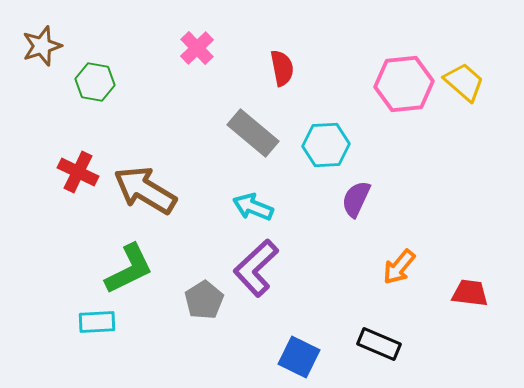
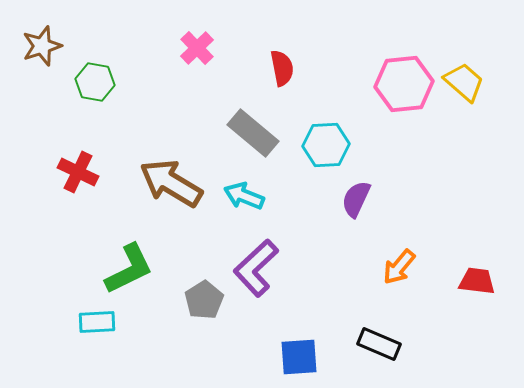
brown arrow: moved 26 px right, 7 px up
cyan arrow: moved 9 px left, 11 px up
red trapezoid: moved 7 px right, 12 px up
blue square: rotated 30 degrees counterclockwise
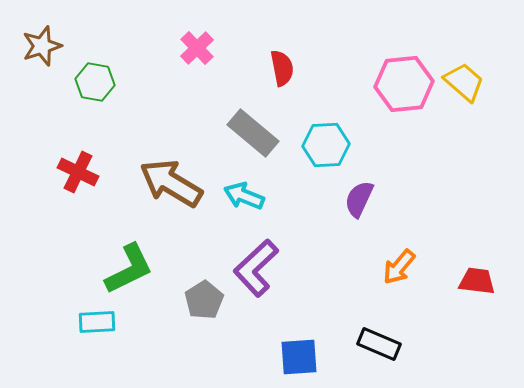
purple semicircle: moved 3 px right
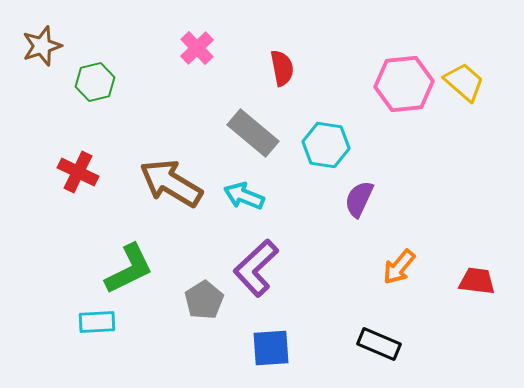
green hexagon: rotated 24 degrees counterclockwise
cyan hexagon: rotated 12 degrees clockwise
blue square: moved 28 px left, 9 px up
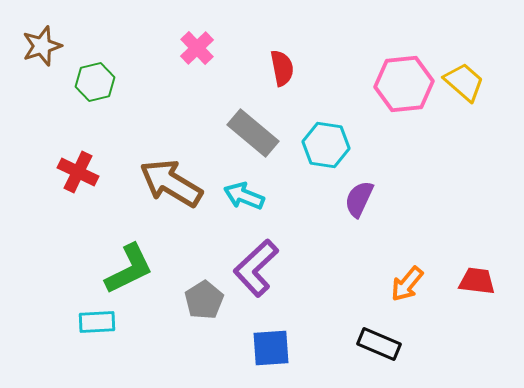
orange arrow: moved 8 px right, 17 px down
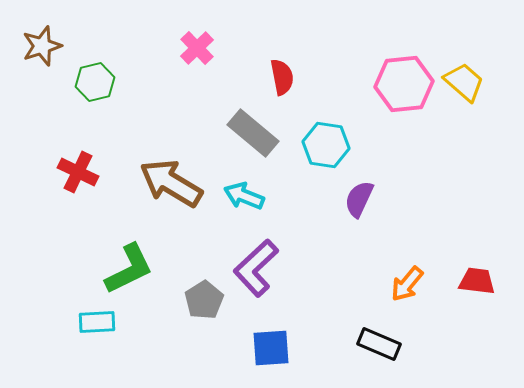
red semicircle: moved 9 px down
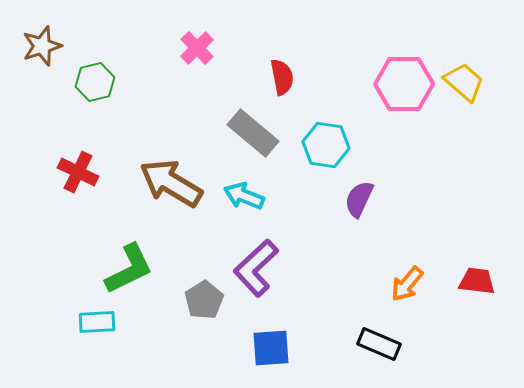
pink hexagon: rotated 6 degrees clockwise
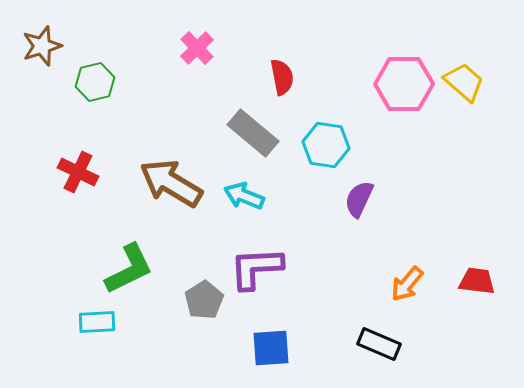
purple L-shape: rotated 40 degrees clockwise
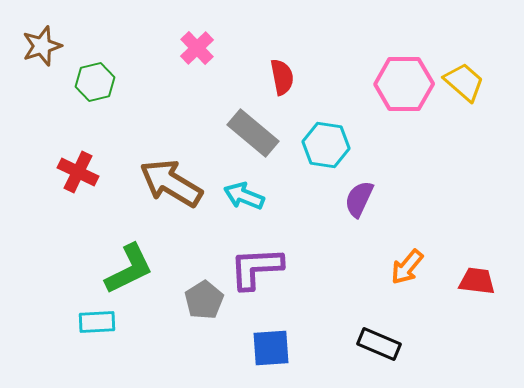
orange arrow: moved 17 px up
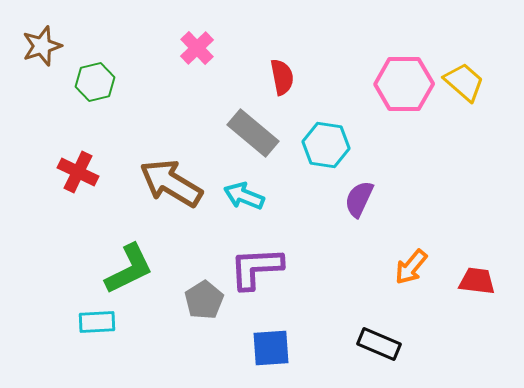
orange arrow: moved 4 px right
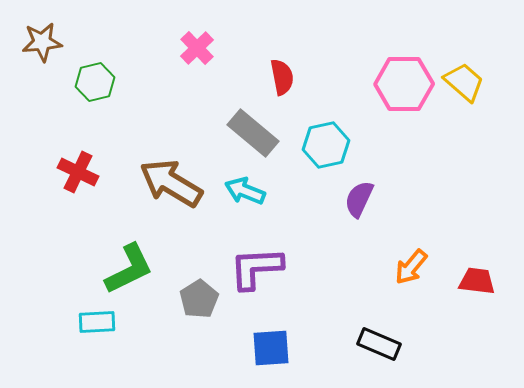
brown star: moved 4 px up; rotated 12 degrees clockwise
cyan hexagon: rotated 21 degrees counterclockwise
cyan arrow: moved 1 px right, 5 px up
gray pentagon: moved 5 px left, 1 px up
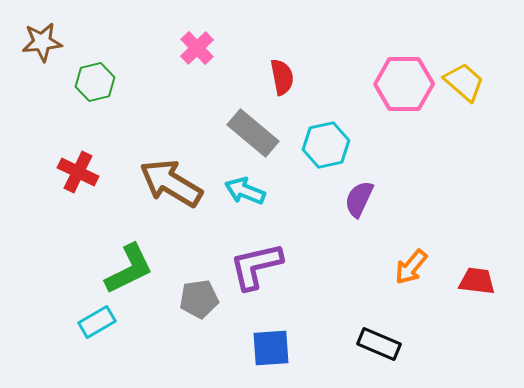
purple L-shape: moved 2 px up; rotated 10 degrees counterclockwise
gray pentagon: rotated 24 degrees clockwise
cyan rectangle: rotated 27 degrees counterclockwise
